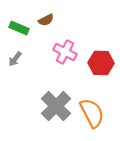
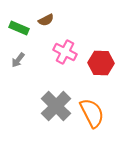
gray arrow: moved 3 px right, 1 px down
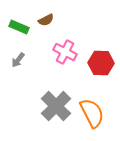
green rectangle: moved 1 px up
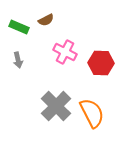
gray arrow: rotated 49 degrees counterclockwise
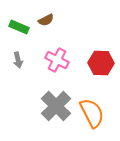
pink cross: moved 8 px left, 8 px down
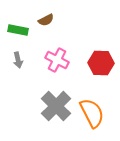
green rectangle: moved 1 px left, 3 px down; rotated 12 degrees counterclockwise
